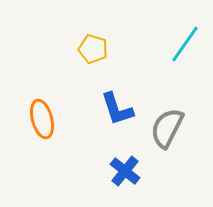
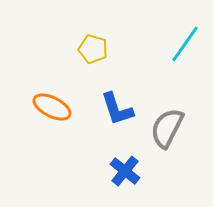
orange ellipse: moved 10 px right, 12 px up; rotated 48 degrees counterclockwise
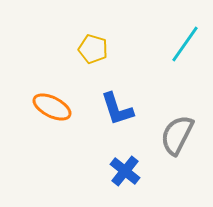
gray semicircle: moved 10 px right, 7 px down
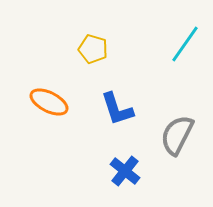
orange ellipse: moved 3 px left, 5 px up
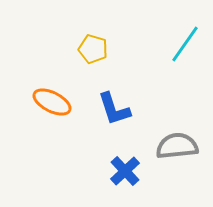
orange ellipse: moved 3 px right
blue L-shape: moved 3 px left
gray semicircle: moved 11 px down; rotated 57 degrees clockwise
blue cross: rotated 8 degrees clockwise
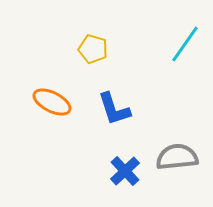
gray semicircle: moved 11 px down
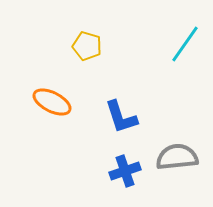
yellow pentagon: moved 6 px left, 3 px up
blue L-shape: moved 7 px right, 8 px down
blue cross: rotated 24 degrees clockwise
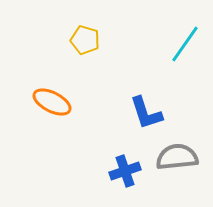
yellow pentagon: moved 2 px left, 6 px up
blue L-shape: moved 25 px right, 4 px up
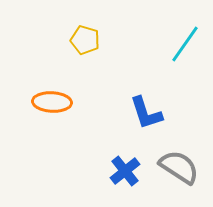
orange ellipse: rotated 24 degrees counterclockwise
gray semicircle: moved 2 px right, 10 px down; rotated 39 degrees clockwise
blue cross: rotated 20 degrees counterclockwise
